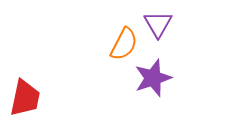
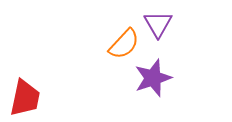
orange semicircle: rotated 16 degrees clockwise
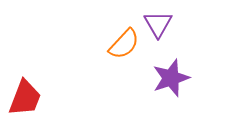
purple star: moved 18 px right
red trapezoid: rotated 9 degrees clockwise
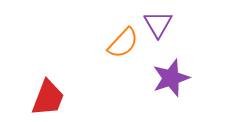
orange semicircle: moved 1 px left, 1 px up
red trapezoid: moved 23 px right
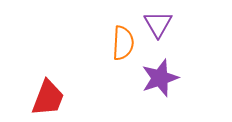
orange semicircle: rotated 40 degrees counterclockwise
purple star: moved 11 px left
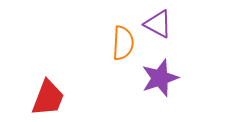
purple triangle: rotated 32 degrees counterclockwise
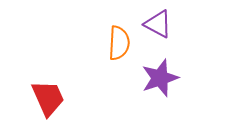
orange semicircle: moved 4 px left
red trapezoid: rotated 45 degrees counterclockwise
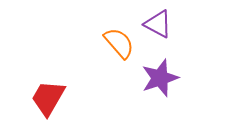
orange semicircle: rotated 44 degrees counterclockwise
red trapezoid: rotated 126 degrees counterclockwise
